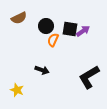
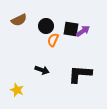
brown semicircle: moved 2 px down
black square: moved 1 px right
black L-shape: moved 9 px left, 3 px up; rotated 35 degrees clockwise
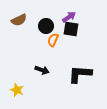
purple arrow: moved 14 px left, 14 px up
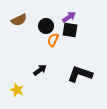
black square: moved 1 px left, 1 px down
black arrow: moved 2 px left; rotated 56 degrees counterclockwise
black L-shape: rotated 15 degrees clockwise
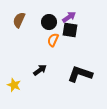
brown semicircle: rotated 140 degrees clockwise
black circle: moved 3 px right, 4 px up
yellow star: moved 3 px left, 5 px up
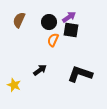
black square: moved 1 px right
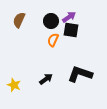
black circle: moved 2 px right, 1 px up
black arrow: moved 6 px right, 9 px down
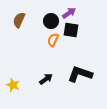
purple arrow: moved 4 px up
yellow star: moved 1 px left
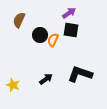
black circle: moved 11 px left, 14 px down
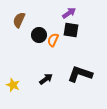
black circle: moved 1 px left
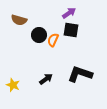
brown semicircle: rotated 98 degrees counterclockwise
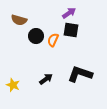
black circle: moved 3 px left, 1 px down
